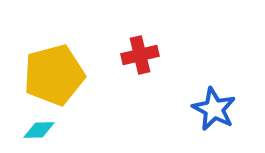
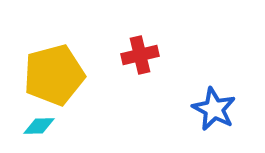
cyan diamond: moved 4 px up
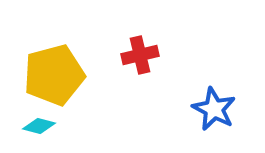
cyan diamond: rotated 16 degrees clockwise
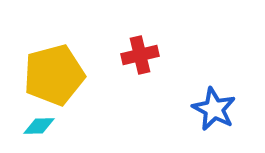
cyan diamond: rotated 16 degrees counterclockwise
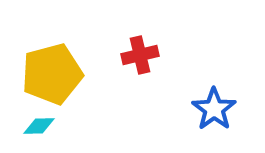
yellow pentagon: moved 2 px left, 1 px up
blue star: rotated 9 degrees clockwise
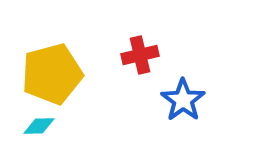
blue star: moved 31 px left, 9 px up
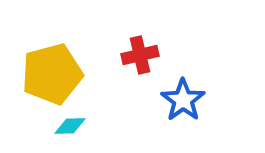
cyan diamond: moved 31 px right
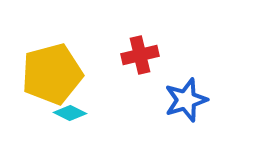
blue star: moved 3 px right; rotated 18 degrees clockwise
cyan diamond: moved 13 px up; rotated 28 degrees clockwise
